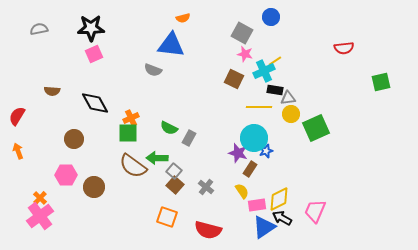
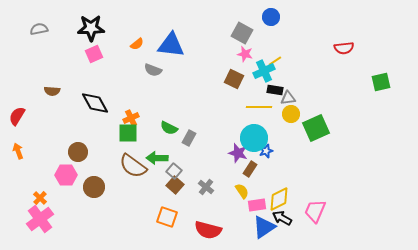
orange semicircle at (183, 18): moved 46 px left, 26 px down; rotated 24 degrees counterclockwise
brown circle at (74, 139): moved 4 px right, 13 px down
pink cross at (40, 216): moved 3 px down
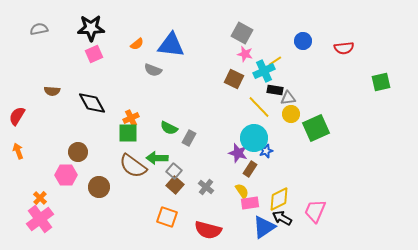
blue circle at (271, 17): moved 32 px right, 24 px down
black diamond at (95, 103): moved 3 px left
yellow line at (259, 107): rotated 45 degrees clockwise
brown circle at (94, 187): moved 5 px right
pink rectangle at (257, 205): moved 7 px left, 2 px up
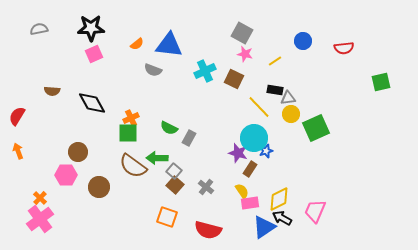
blue triangle at (171, 45): moved 2 px left
cyan cross at (264, 71): moved 59 px left
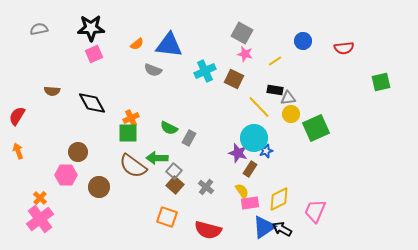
black arrow at (282, 218): moved 11 px down
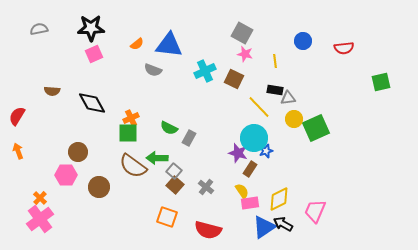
yellow line at (275, 61): rotated 64 degrees counterclockwise
yellow circle at (291, 114): moved 3 px right, 5 px down
black arrow at (282, 229): moved 1 px right, 5 px up
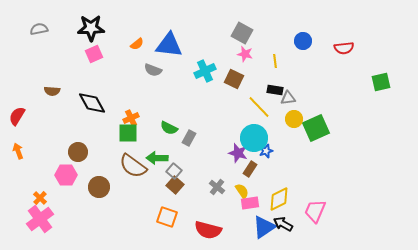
gray cross at (206, 187): moved 11 px right
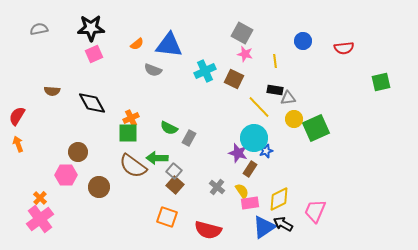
orange arrow at (18, 151): moved 7 px up
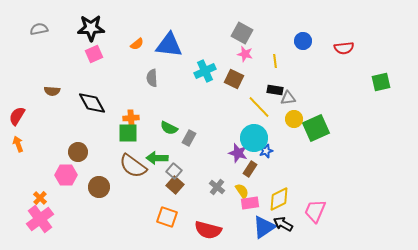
gray semicircle at (153, 70): moved 1 px left, 8 px down; rotated 66 degrees clockwise
orange cross at (131, 118): rotated 21 degrees clockwise
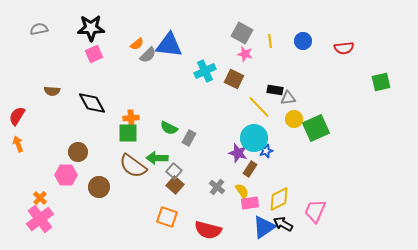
yellow line at (275, 61): moved 5 px left, 20 px up
gray semicircle at (152, 78): moved 4 px left, 23 px up; rotated 132 degrees counterclockwise
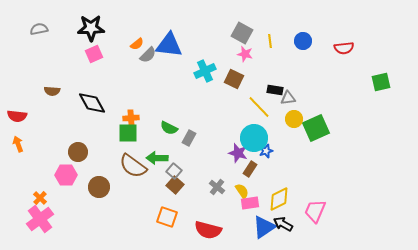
red semicircle at (17, 116): rotated 114 degrees counterclockwise
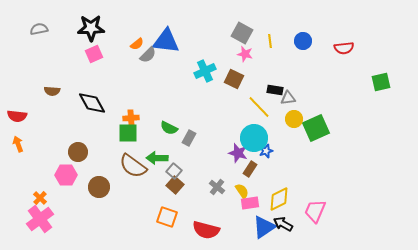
blue triangle at (169, 45): moved 3 px left, 4 px up
red semicircle at (208, 230): moved 2 px left
